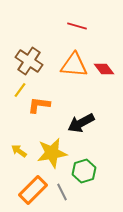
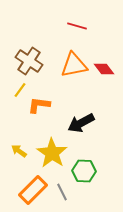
orange triangle: rotated 16 degrees counterclockwise
yellow star: rotated 28 degrees counterclockwise
green hexagon: rotated 20 degrees clockwise
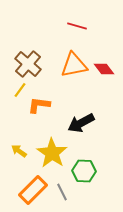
brown cross: moved 1 px left, 3 px down; rotated 8 degrees clockwise
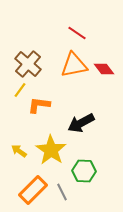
red line: moved 7 px down; rotated 18 degrees clockwise
yellow star: moved 1 px left, 3 px up
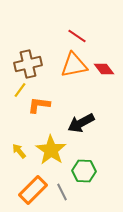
red line: moved 3 px down
brown cross: rotated 36 degrees clockwise
yellow arrow: rotated 14 degrees clockwise
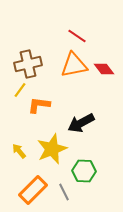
yellow star: moved 1 px right, 1 px up; rotated 16 degrees clockwise
gray line: moved 2 px right
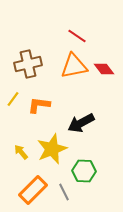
orange triangle: moved 1 px down
yellow line: moved 7 px left, 9 px down
yellow arrow: moved 2 px right, 1 px down
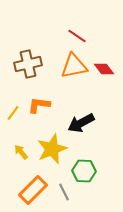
yellow line: moved 14 px down
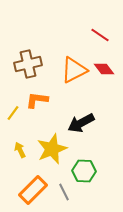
red line: moved 23 px right, 1 px up
orange triangle: moved 4 px down; rotated 16 degrees counterclockwise
orange L-shape: moved 2 px left, 5 px up
yellow arrow: moved 1 px left, 2 px up; rotated 14 degrees clockwise
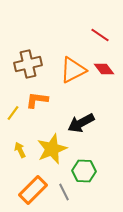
orange triangle: moved 1 px left
